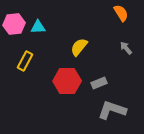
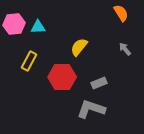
gray arrow: moved 1 px left, 1 px down
yellow rectangle: moved 4 px right
red hexagon: moved 5 px left, 4 px up
gray L-shape: moved 21 px left, 1 px up
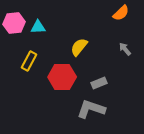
orange semicircle: rotated 78 degrees clockwise
pink hexagon: moved 1 px up
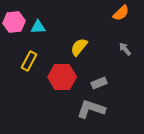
pink hexagon: moved 1 px up
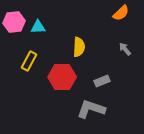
yellow semicircle: rotated 144 degrees clockwise
gray rectangle: moved 3 px right, 2 px up
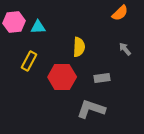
orange semicircle: moved 1 px left
gray rectangle: moved 3 px up; rotated 14 degrees clockwise
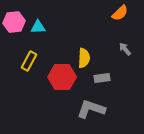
yellow semicircle: moved 5 px right, 11 px down
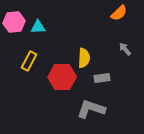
orange semicircle: moved 1 px left
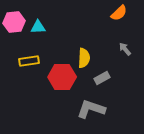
yellow rectangle: rotated 54 degrees clockwise
gray rectangle: rotated 21 degrees counterclockwise
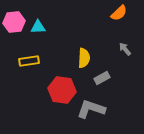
red hexagon: moved 13 px down; rotated 8 degrees clockwise
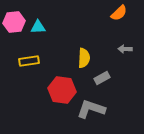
gray arrow: rotated 48 degrees counterclockwise
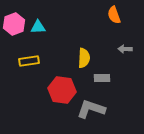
orange semicircle: moved 5 px left, 2 px down; rotated 114 degrees clockwise
pink hexagon: moved 2 px down; rotated 15 degrees counterclockwise
gray rectangle: rotated 28 degrees clockwise
